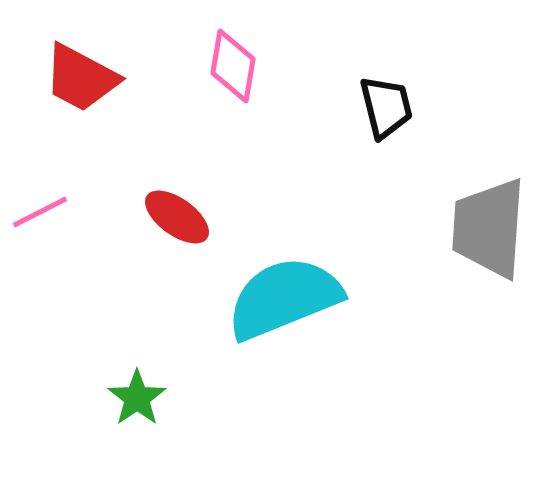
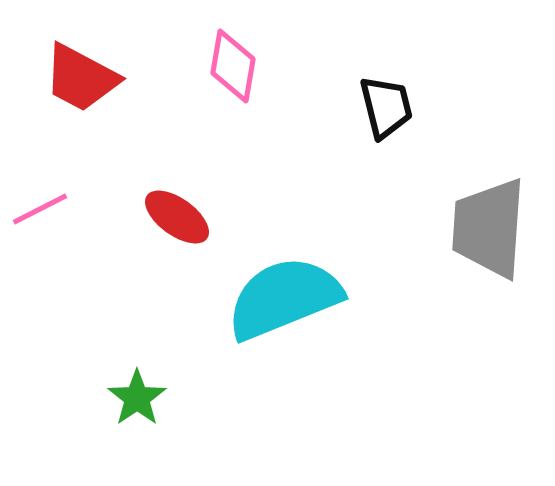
pink line: moved 3 px up
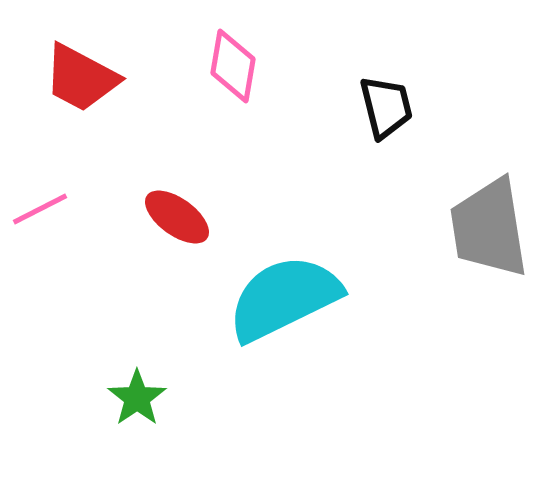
gray trapezoid: rotated 13 degrees counterclockwise
cyan semicircle: rotated 4 degrees counterclockwise
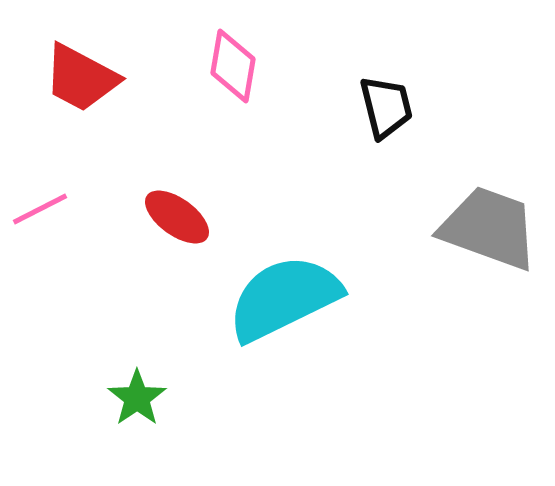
gray trapezoid: rotated 119 degrees clockwise
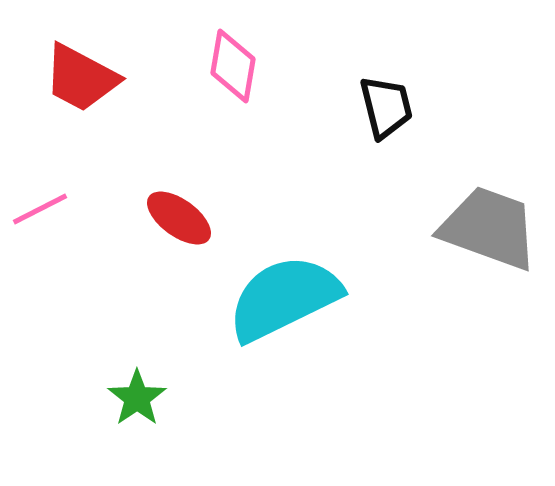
red ellipse: moved 2 px right, 1 px down
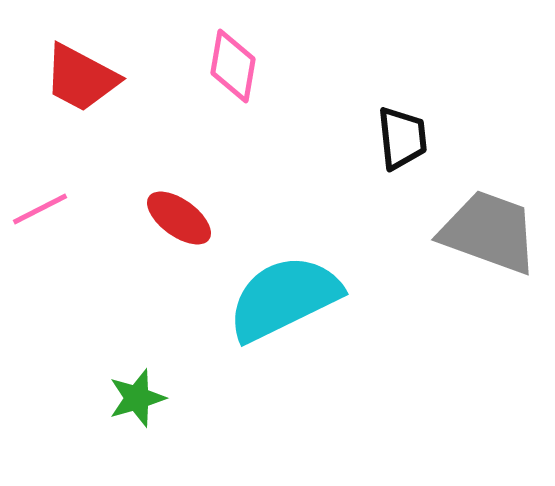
black trapezoid: moved 16 px right, 31 px down; rotated 8 degrees clockwise
gray trapezoid: moved 4 px down
green star: rotated 18 degrees clockwise
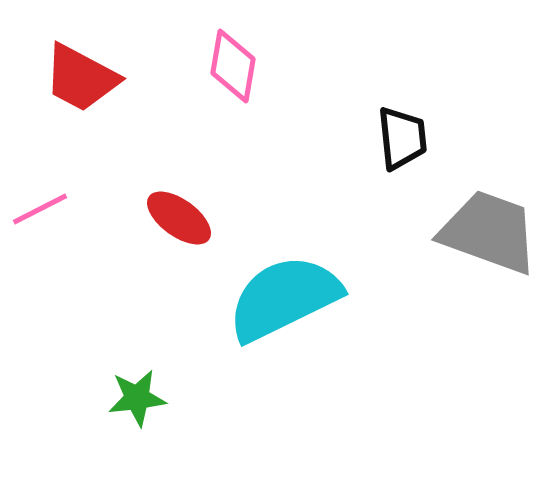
green star: rotated 10 degrees clockwise
